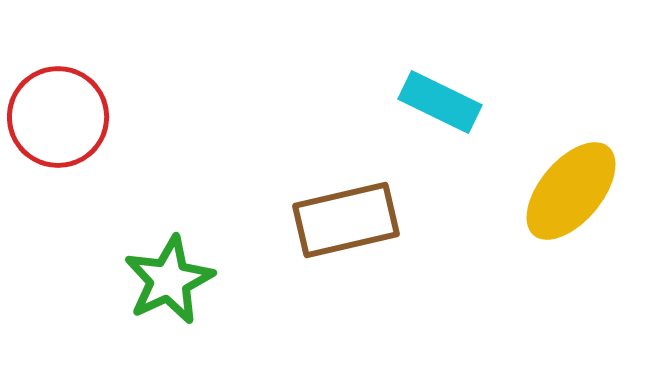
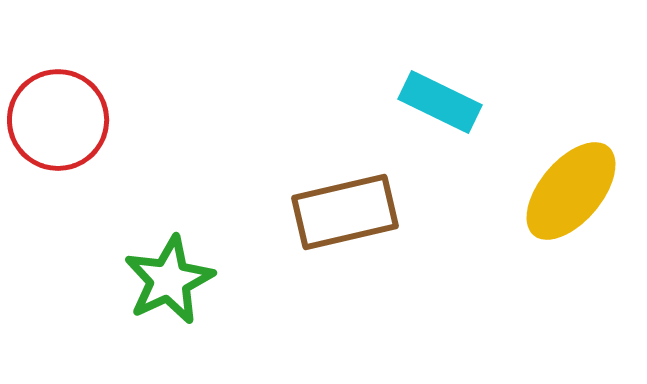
red circle: moved 3 px down
brown rectangle: moved 1 px left, 8 px up
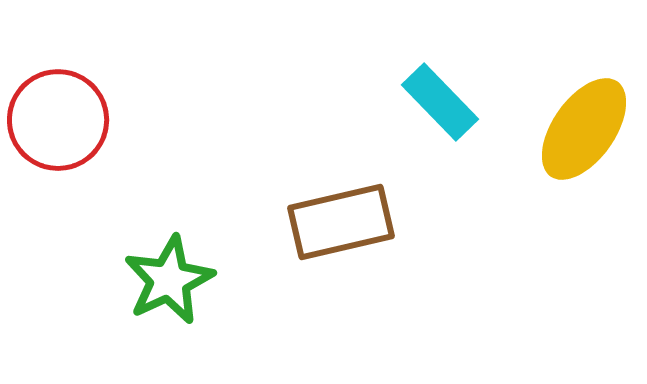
cyan rectangle: rotated 20 degrees clockwise
yellow ellipse: moved 13 px right, 62 px up; rotated 5 degrees counterclockwise
brown rectangle: moved 4 px left, 10 px down
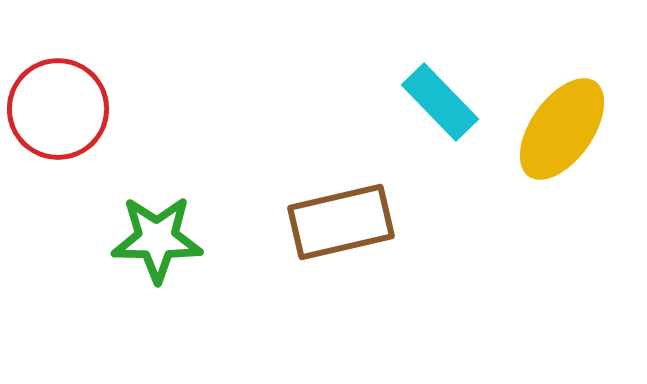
red circle: moved 11 px up
yellow ellipse: moved 22 px left
green star: moved 12 px left, 41 px up; rotated 26 degrees clockwise
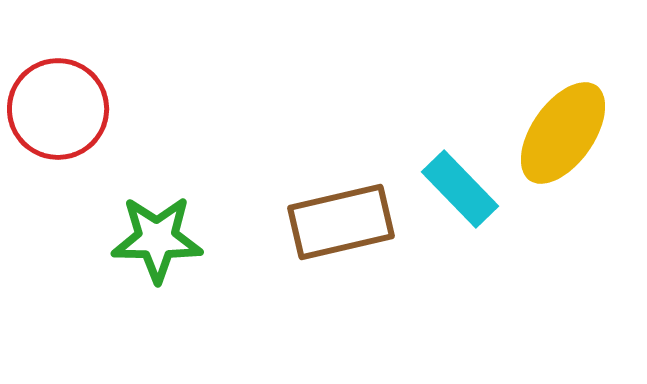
cyan rectangle: moved 20 px right, 87 px down
yellow ellipse: moved 1 px right, 4 px down
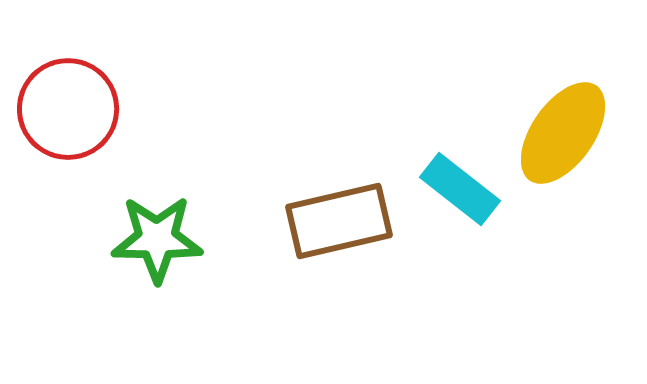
red circle: moved 10 px right
cyan rectangle: rotated 8 degrees counterclockwise
brown rectangle: moved 2 px left, 1 px up
